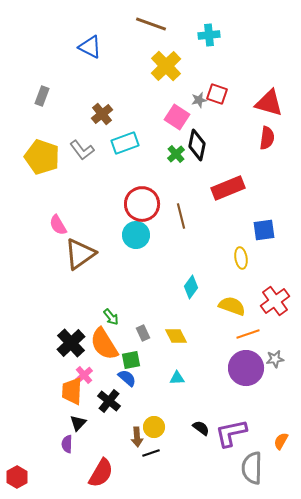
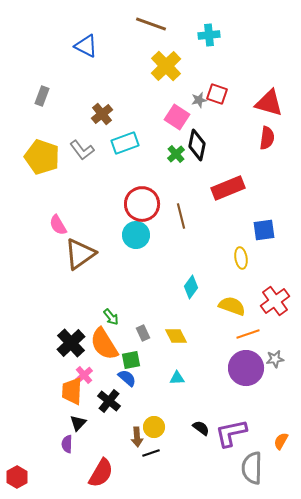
blue triangle at (90, 47): moved 4 px left, 1 px up
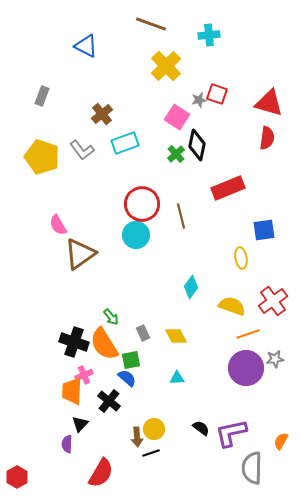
red cross at (275, 301): moved 2 px left
black cross at (71, 343): moved 3 px right, 1 px up; rotated 28 degrees counterclockwise
pink cross at (84, 375): rotated 18 degrees clockwise
black triangle at (78, 423): moved 2 px right, 1 px down
yellow circle at (154, 427): moved 2 px down
